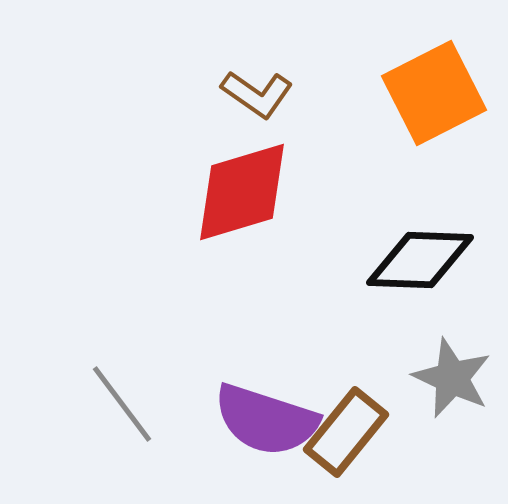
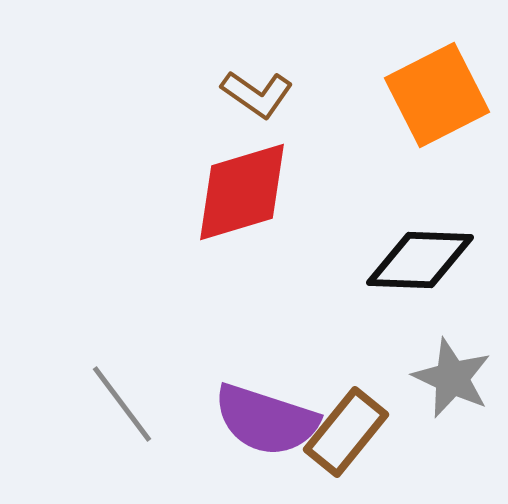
orange square: moved 3 px right, 2 px down
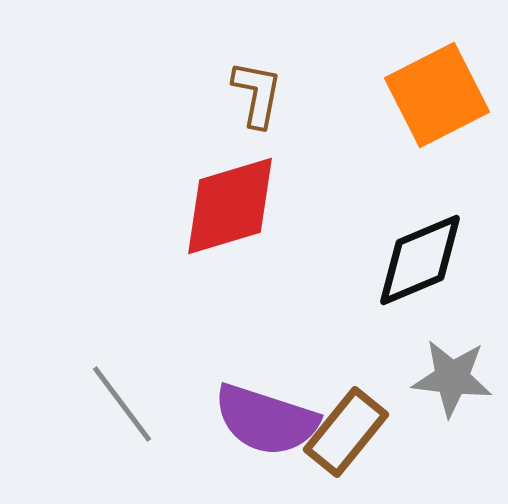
brown L-shape: rotated 114 degrees counterclockwise
red diamond: moved 12 px left, 14 px down
black diamond: rotated 25 degrees counterclockwise
gray star: rotated 18 degrees counterclockwise
